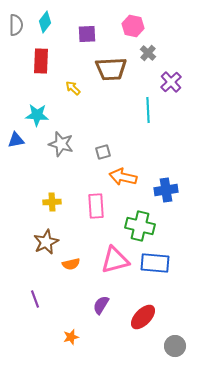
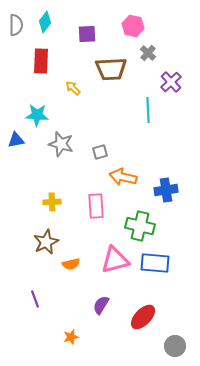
gray square: moved 3 px left
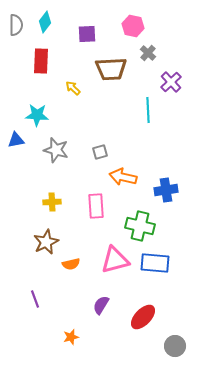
gray star: moved 5 px left, 6 px down
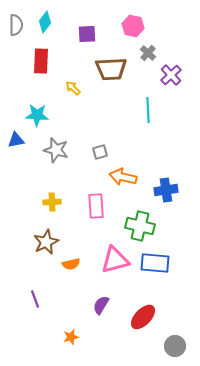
purple cross: moved 7 px up
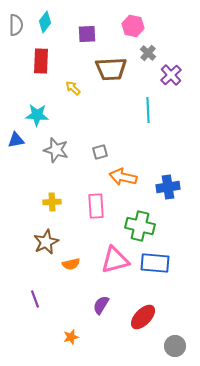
blue cross: moved 2 px right, 3 px up
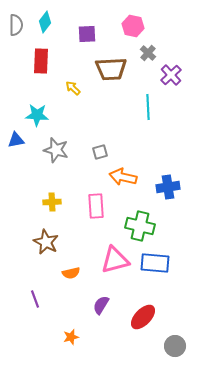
cyan line: moved 3 px up
brown star: rotated 20 degrees counterclockwise
orange semicircle: moved 9 px down
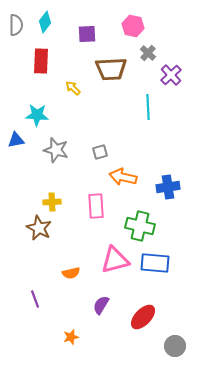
brown star: moved 7 px left, 14 px up
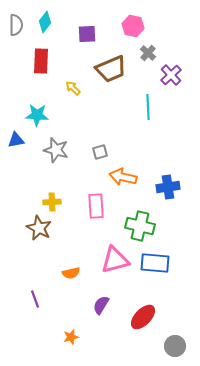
brown trapezoid: rotated 20 degrees counterclockwise
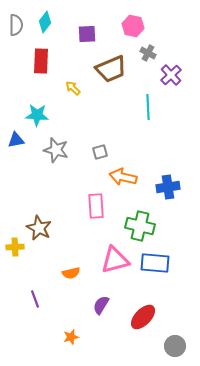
gray cross: rotated 14 degrees counterclockwise
yellow cross: moved 37 px left, 45 px down
